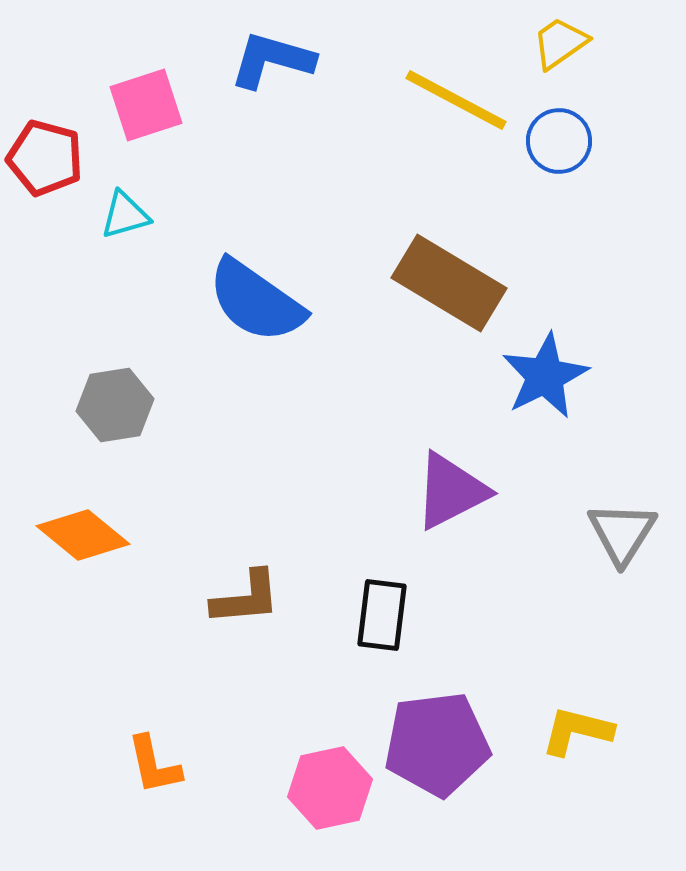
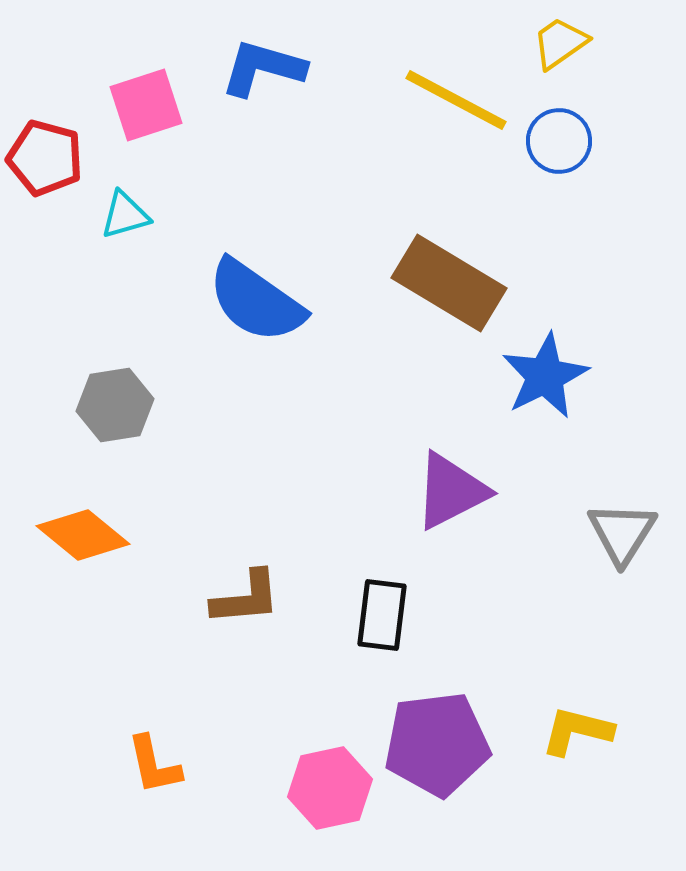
blue L-shape: moved 9 px left, 8 px down
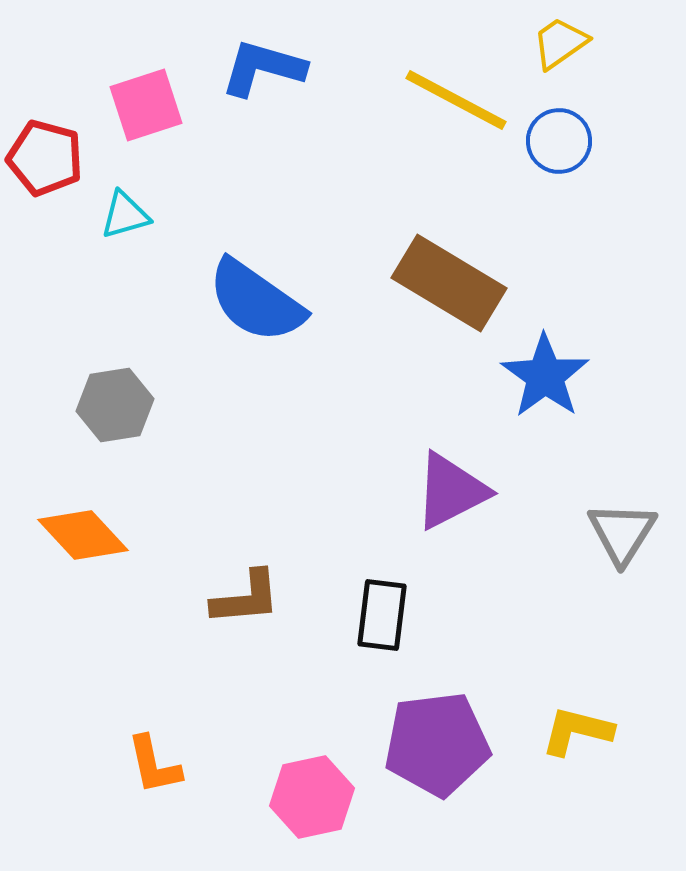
blue star: rotated 10 degrees counterclockwise
orange diamond: rotated 8 degrees clockwise
pink hexagon: moved 18 px left, 9 px down
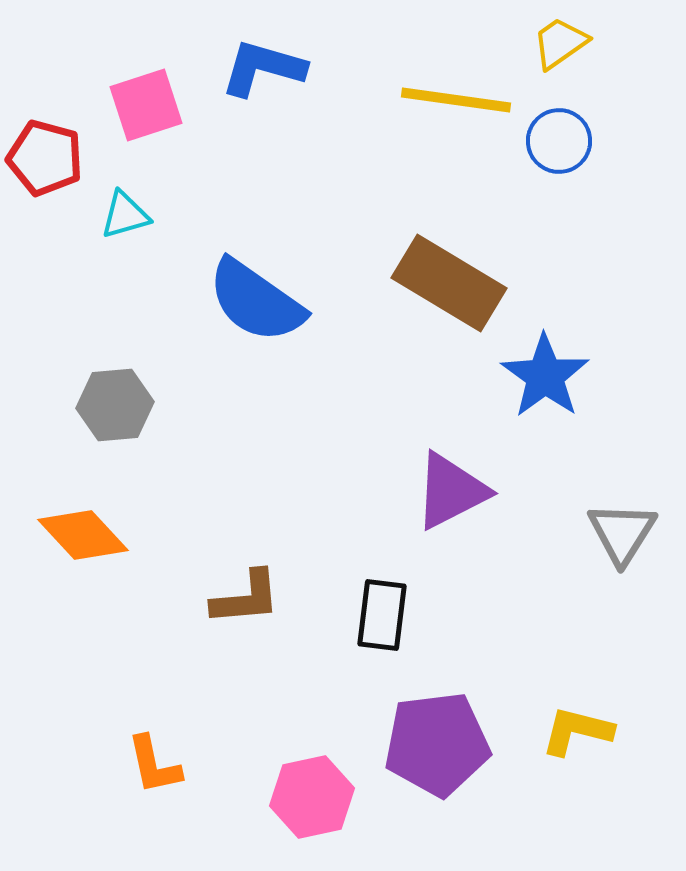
yellow line: rotated 20 degrees counterclockwise
gray hexagon: rotated 4 degrees clockwise
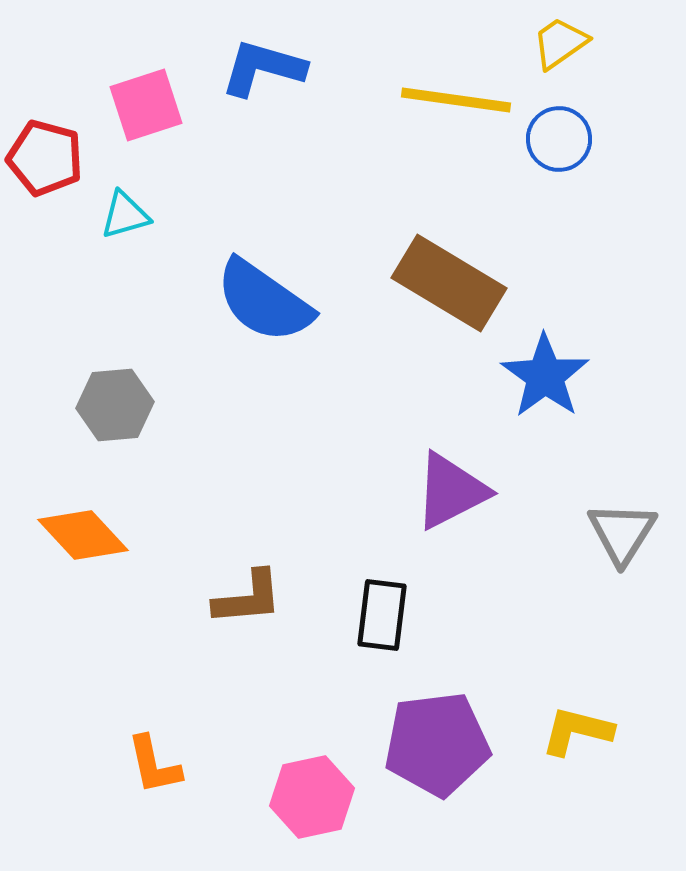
blue circle: moved 2 px up
blue semicircle: moved 8 px right
brown L-shape: moved 2 px right
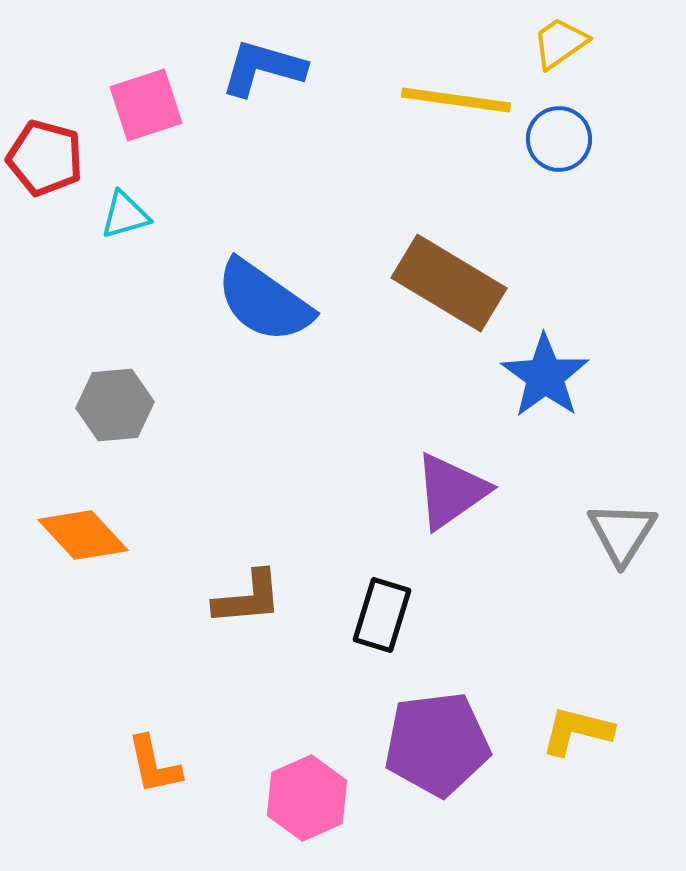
purple triangle: rotated 8 degrees counterclockwise
black rectangle: rotated 10 degrees clockwise
pink hexagon: moved 5 px left, 1 px down; rotated 12 degrees counterclockwise
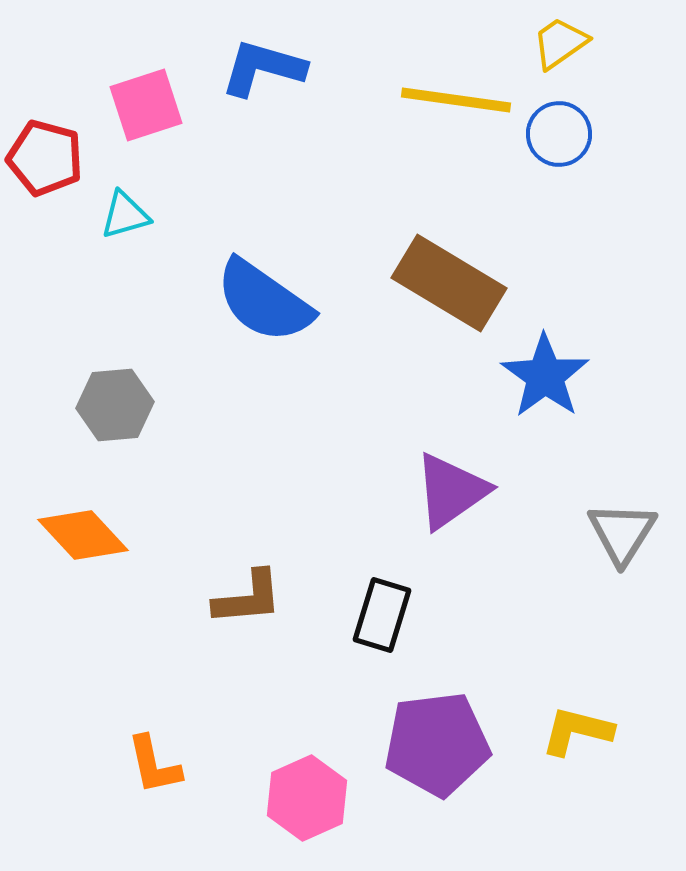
blue circle: moved 5 px up
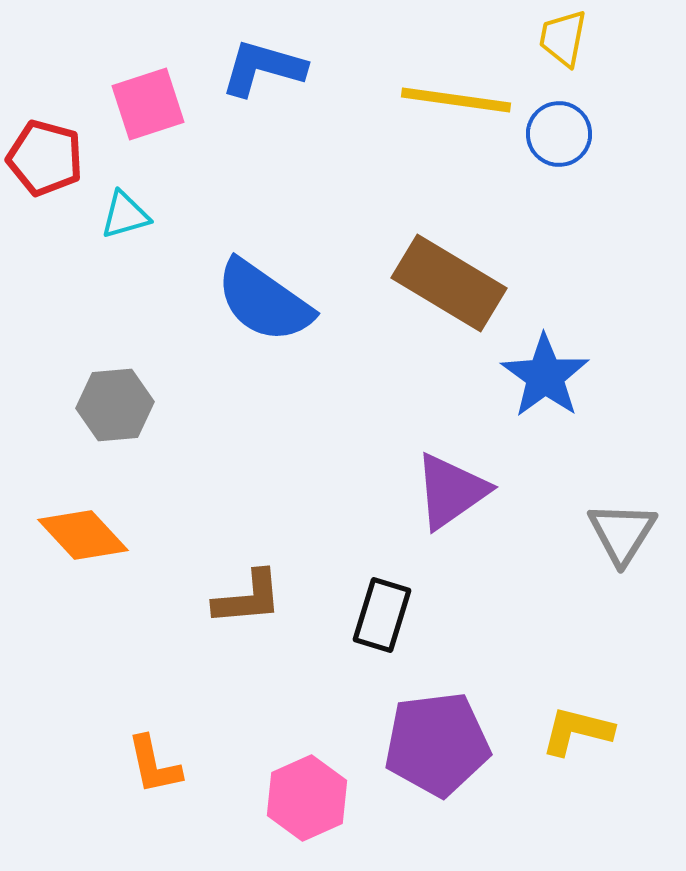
yellow trapezoid: moved 3 px right, 5 px up; rotated 44 degrees counterclockwise
pink square: moved 2 px right, 1 px up
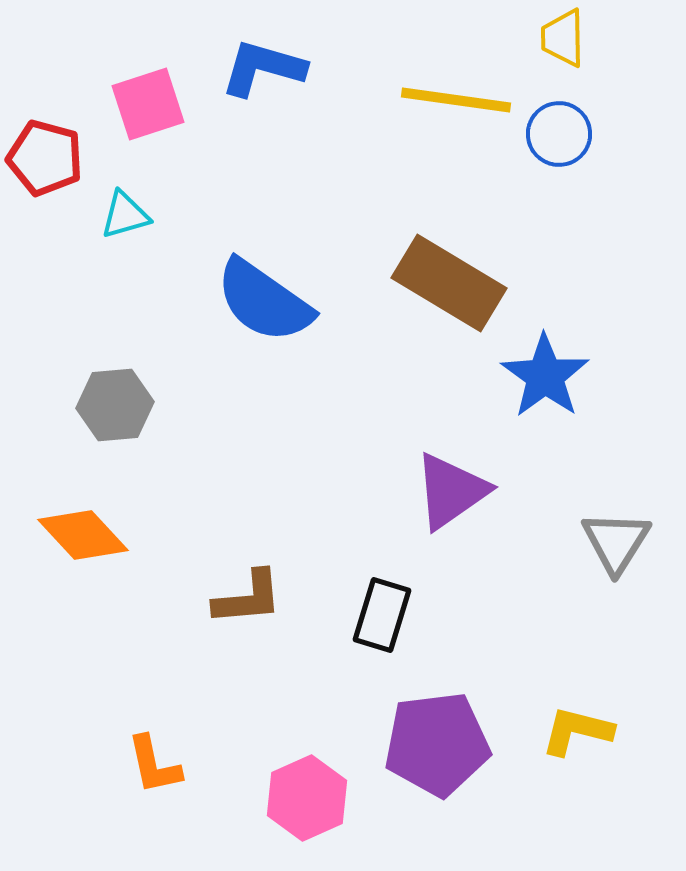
yellow trapezoid: rotated 12 degrees counterclockwise
gray triangle: moved 6 px left, 9 px down
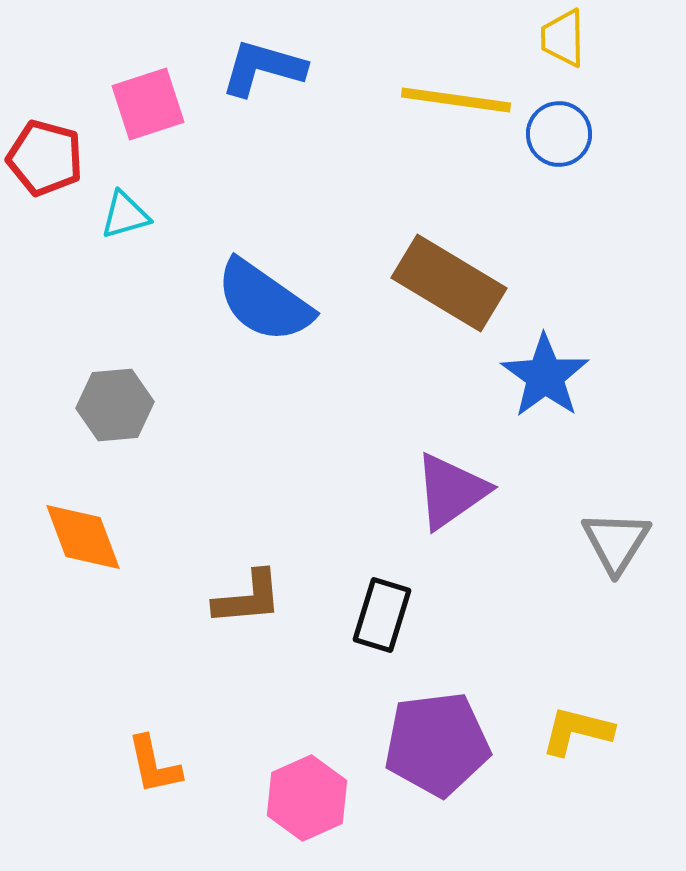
orange diamond: moved 2 px down; rotated 22 degrees clockwise
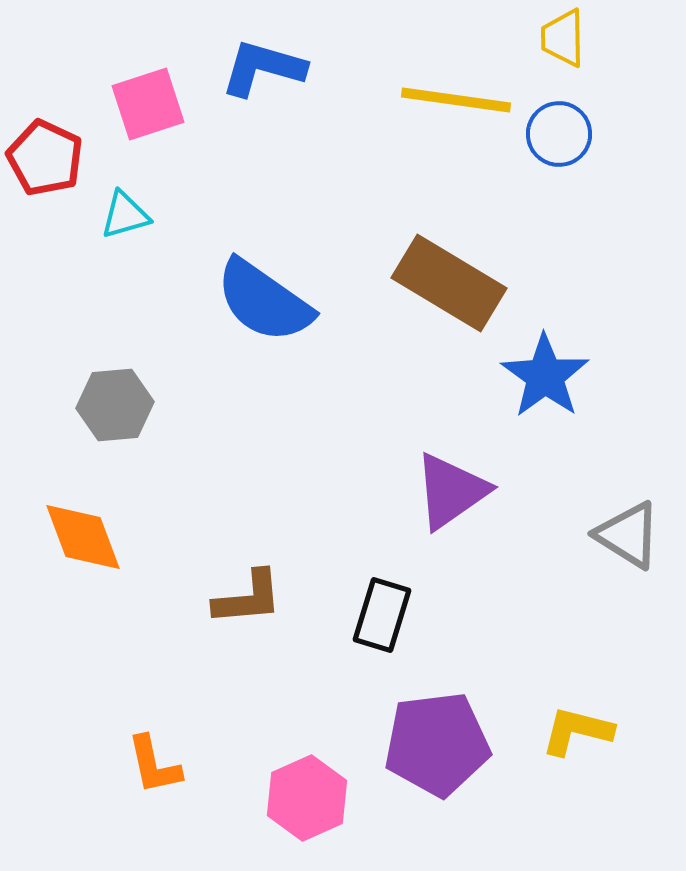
red pentagon: rotated 10 degrees clockwise
gray triangle: moved 12 px right, 7 px up; rotated 30 degrees counterclockwise
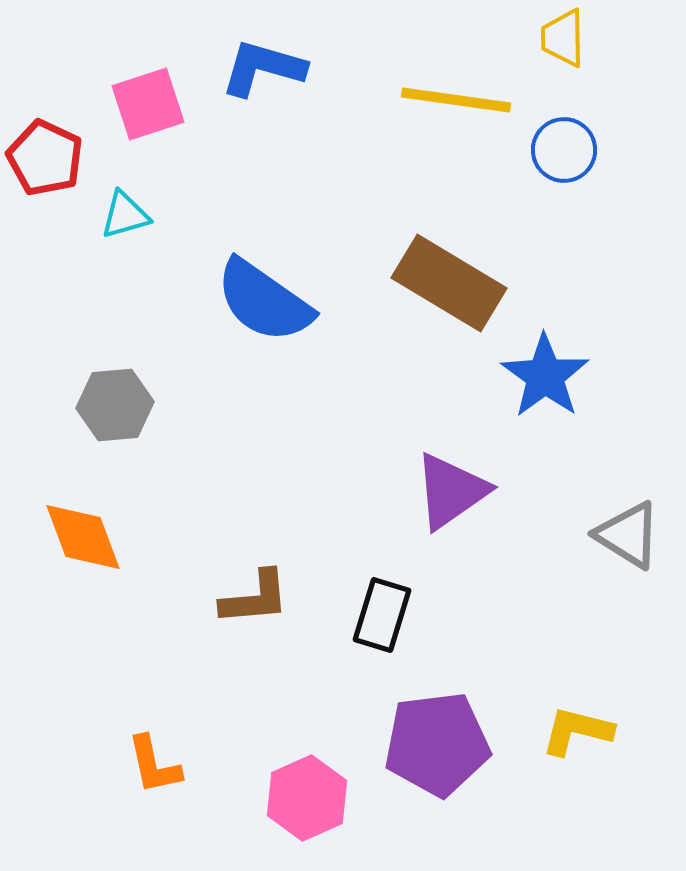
blue circle: moved 5 px right, 16 px down
brown L-shape: moved 7 px right
